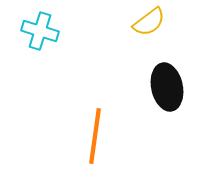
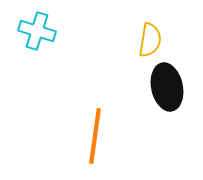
yellow semicircle: moved 1 px right, 18 px down; rotated 44 degrees counterclockwise
cyan cross: moved 3 px left
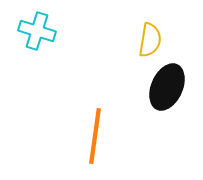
black ellipse: rotated 36 degrees clockwise
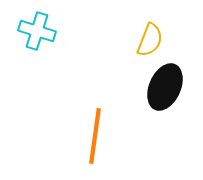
yellow semicircle: rotated 12 degrees clockwise
black ellipse: moved 2 px left
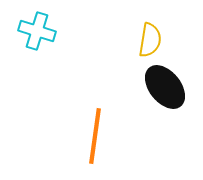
yellow semicircle: rotated 12 degrees counterclockwise
black ellipse: rotated 63 degrees counterclockwise
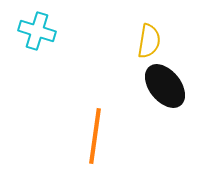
yellow semicircle: moved 1 px left, 1 px down
black ellipse: moved 1 px up
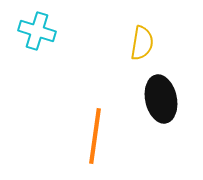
yellow semicircle: moved 7 px left, 2 px down
black ellipse: moved 4 px left, 13 px down; rotated 27 degrees clockwise
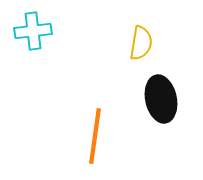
cyan cross: moved 4 px left; rotated 24 degrees counterclockwise
yellow semicircle: moved 1 px left
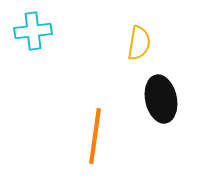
yellow semicircle: moved 2 px left
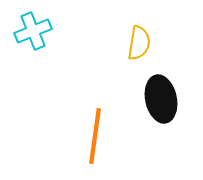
cyan cross: rotated 15 degrees counterclockwise
